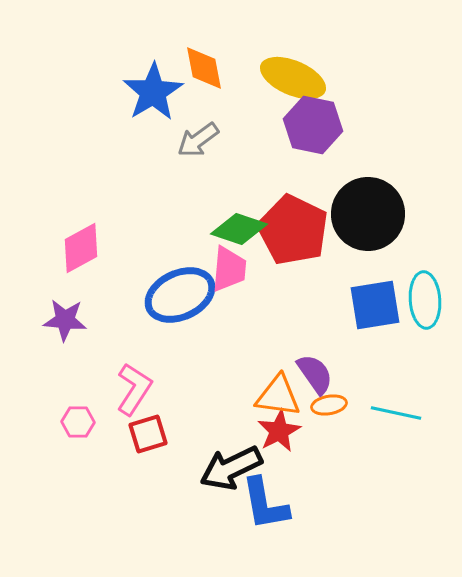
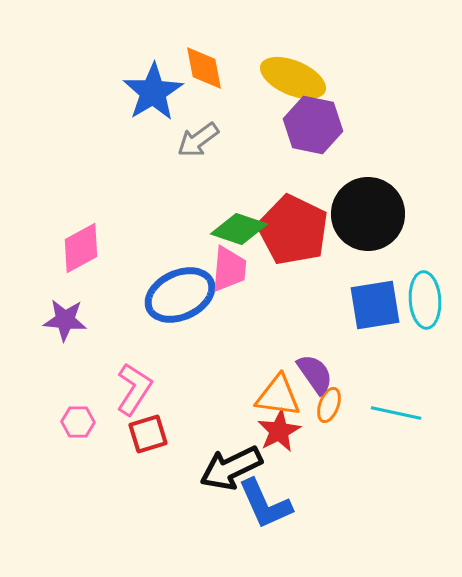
orange ellipse: rotated 60 degrees counterclockwise
blue L-shape: rotated 14 degrees counterclockwise
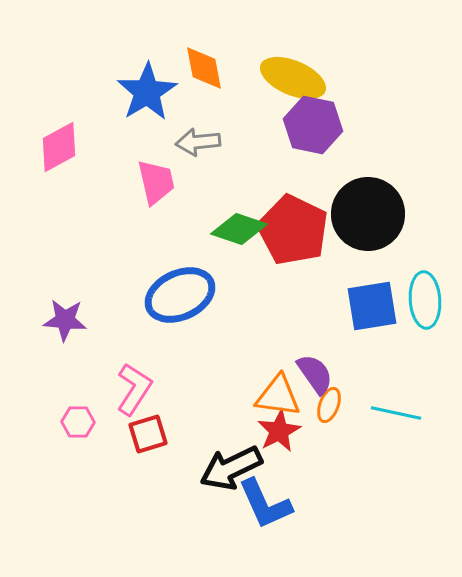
blue star: moved 6 px left
gray arrow: moved 2 px down; rotated 30 degrees clockwise
pink diamond: moved 22 px left, 101 px up
pink trapezoid: moved 73 px left, 87 px up; rotated 18 degrees counterclockwise
blue square: moved 3 px left, 1 px down
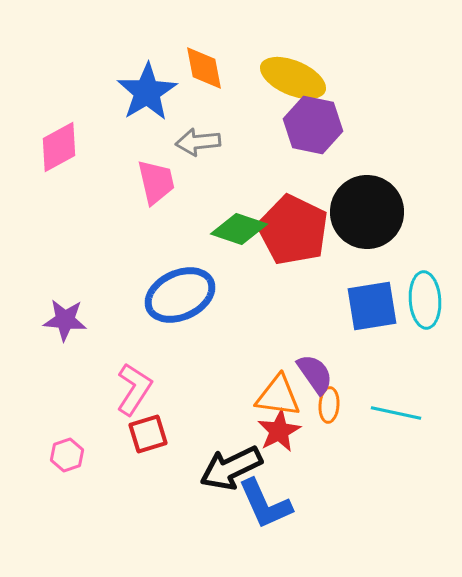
black circle: moved 1 px left, 2 px up
orange ellipse: rotated 16 degrees counterclockwise
pink hexagon: moved 11 px left, 33 px down; rotated 20 degrees counterclockwise
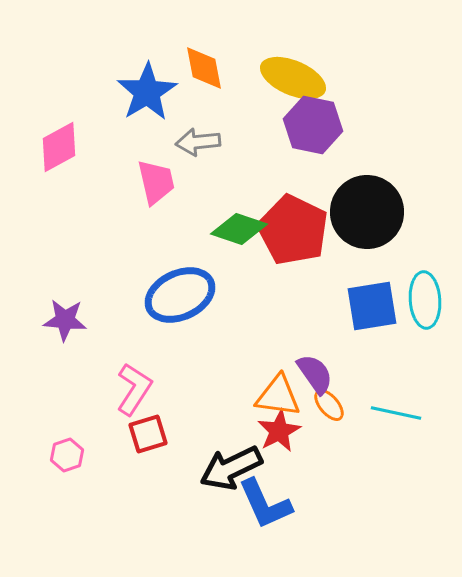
orange ellipse: rotated 44 degrees counterclockwise
